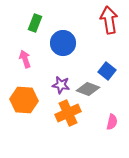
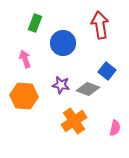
red arrow: moved 9 px left, 5 px down
orange hexagon: moved 4 px up
orange cross: moved 6 px right, 8 px down; rotated 10 degrees counterclockwise
pink semicircle: moved 3 px right, 6 px down
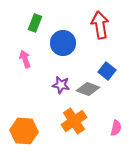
orange hexagon: moved 35 px down
pink semicircle: moved 1 px right
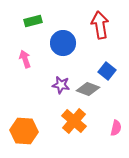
green rectangle: moved 2 px left, 2 px up; rotated 54 degrees clockwise
orange cross: rotated 15 degrees counterclockwise
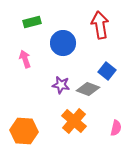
green rectangle: moved 1 px left, 1 px down
